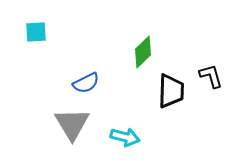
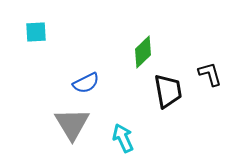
black L-shape: moved 1 px left, 2 px up
black trapezoid: moved 3 px left; rotated 12 degrees counterclockwise
cyan arrow: moved 2 px left, 1 px down; rotated 128 degrees counterclockwise
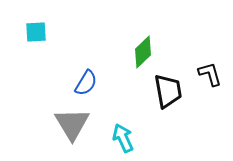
blue semicircle: rotated 32 degrees counterclockwise
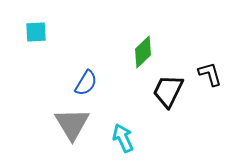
black trapezoid: rotated 144 degrees counterclockwise
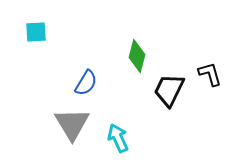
green diamond: moved 6 px left, 4 px down; rotated 32 degrees counterclockwise
black trapezoid: moved 1 px right, 1 px up
cyan arrow: moved 5 px left
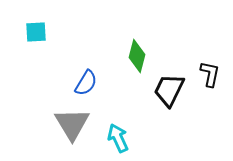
black L-shape: rotated 28 degrees clockwise
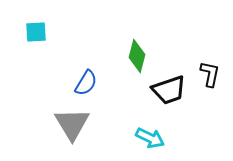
black trapezoid: rotated 135 degrees counterclockwise
cyan arrow: moved 32 px right; rotated 140 degrees clockwise
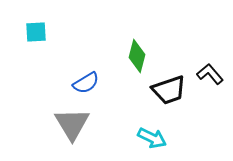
black L-shape: rotated 52 degrees counterclockwise
blue semicircle: rotated 28 degrees clockwise
cyan arrow: moved 2 px right
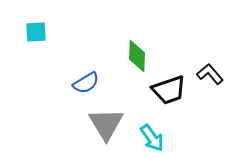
green diamond: rotated 12 degrees counterclockwise
gray triangle: moved 34 px right
cyan arrow: rotated 28 degrees clockwise
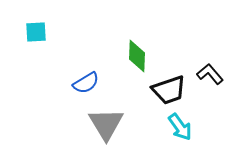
cyan arrow: moved 28 px right, 11 px up
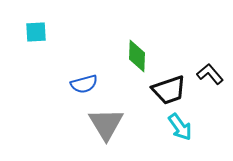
blue semicircle: moved 2 px left, 1 px down; rotated 16 degrees clockwise
